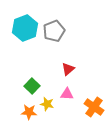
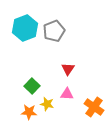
red triangle: rotated 16 degrees counterclockwise
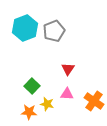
orange cross: moved 6 px up
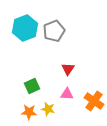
green square: rotated 21 degrees clockwise
yellow star: moved 1 px right, 5 px down
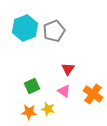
pink triangle: moved 3 px left, 3 px up; rotated 32 degrees clockwise
orange cross: moved 1 px left, 7 px up
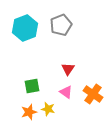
gray pentagon: moved 7 px right, 6 px up
green square: rotated 14 degrees clockwise
pink triangle: moved 2 px right, 1 px down
orange star: rotated 21 degrees counterclockwise
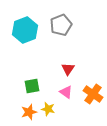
cyan hexagon: moved 2 px down
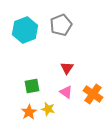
red triangle: moved 1 px left, 1 px up
orange star: rotated 14 degrees counterclockwise
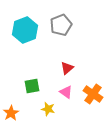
red triangle: rotated 16 degrees clockwise
orange star: moved 18 px left, 1 px down
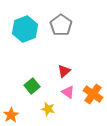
gray pentagon: rotated 15 degrees counterclockwise
cyan hexagon: moved 1 px up
red triangle: moved 3 px left, 3 px down
green square: rotated 28 degrees counterclockwise
pink triangle: moved 2 px right
orange star: moved 2 px down
